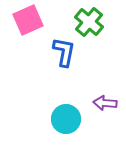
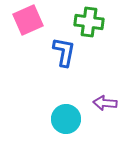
green cross: rotated 32 degrees counterclockwise
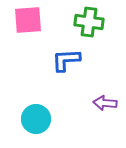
pink square: rotated 20 degrees clockwise
blue L-shape: moved 2 px right, 8 px down; rotated 104 degrees counterclockwise
cyan circle: moved 30 px left
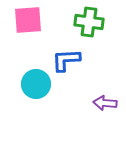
cyan circle: moved 35 px up
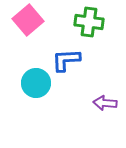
pink square: rotated 36 degrees counterclockwise
cyan circle: moved 1 px up
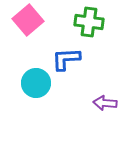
blue L-shape: moved 1 px up
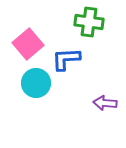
pink square: moved 24 px down
